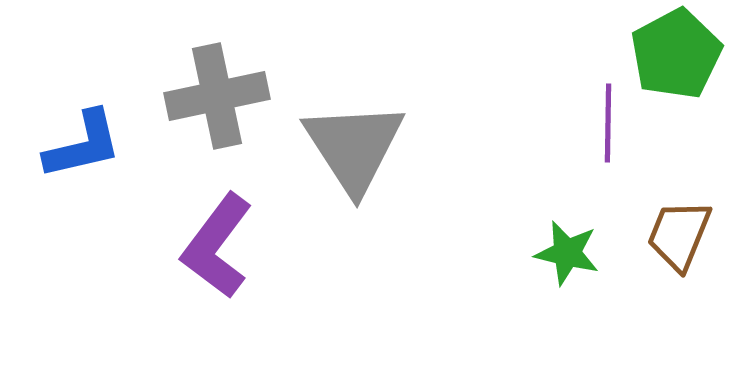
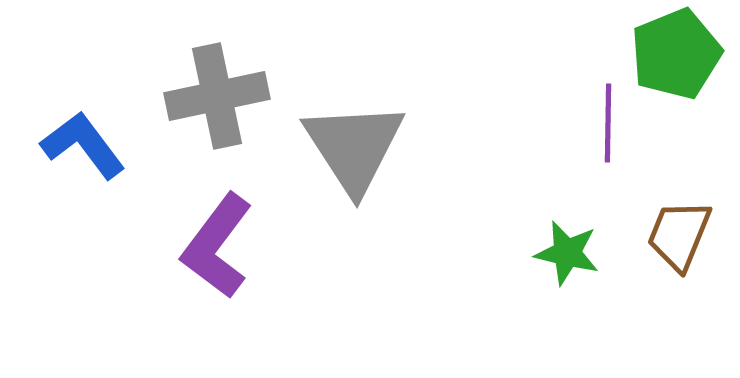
green pentagon: rotated 6 degrees clockwise
blue L-shape: rotated 114 degrees counterclockwise
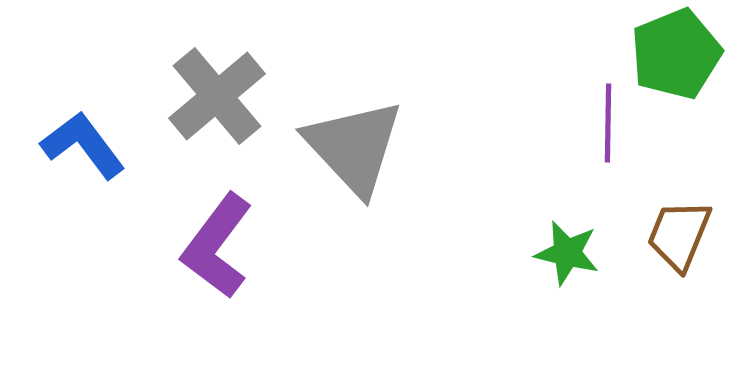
gray cross: rotated 28 degrees counterclockwise
gray triangle: rotated 10 degrees counterclockwise
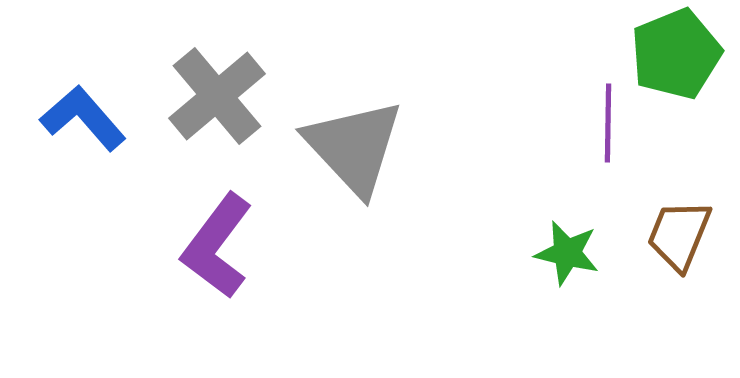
blue L-shape: moved 27 px up; rotated 4 degrees counterclockwise
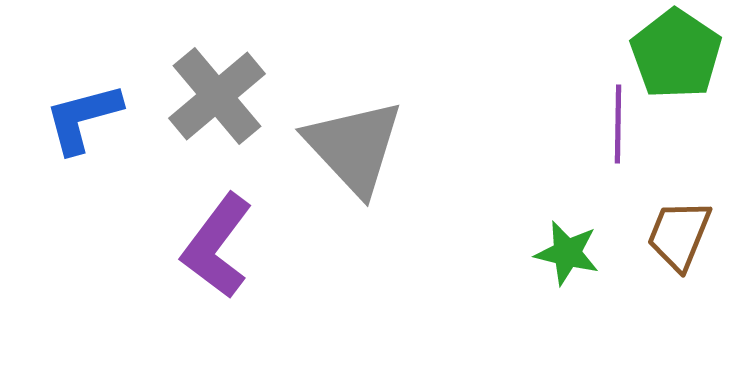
green pentagon: rotated 16 degrees counterclockwise
blue L-shape: rotated 64 degrees counterclockwise
purple line: moved 10 px right, 1 px down
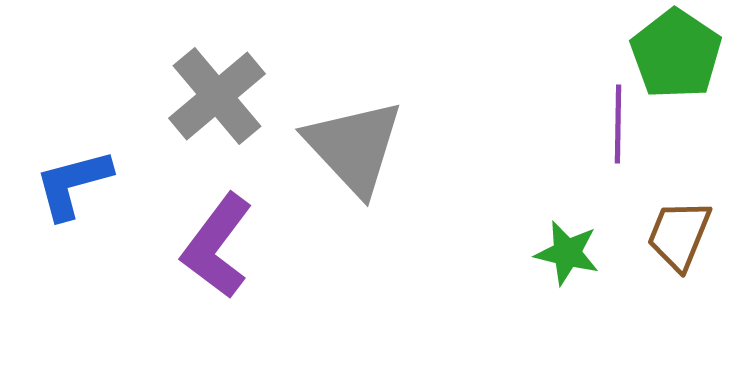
blue L-shape: moved 10 px left, 66 px down
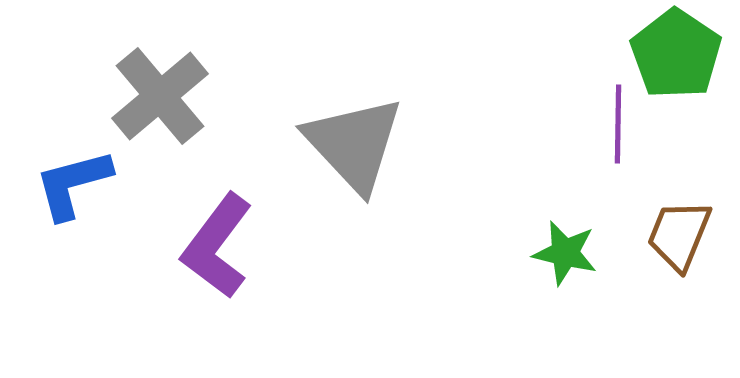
gray cross: moved 57 px left
gray triangle: moved 3 px up
green star: moved 2 px left
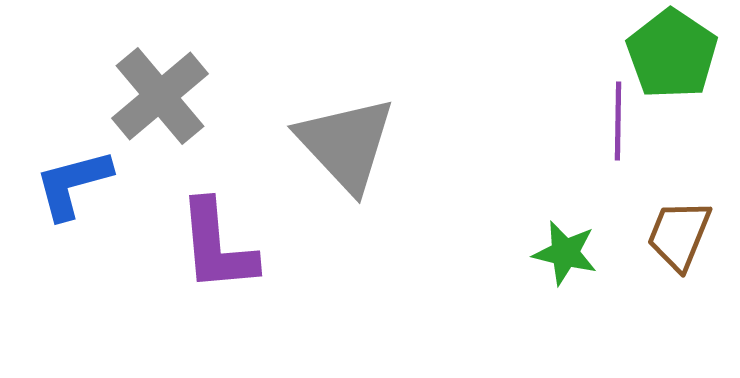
green pentagon: moved 4 px left
purple line: moved 3 px up
gray triangle: moved 8 px left
purple L-shape: rotated 42 degrees counterclockwise
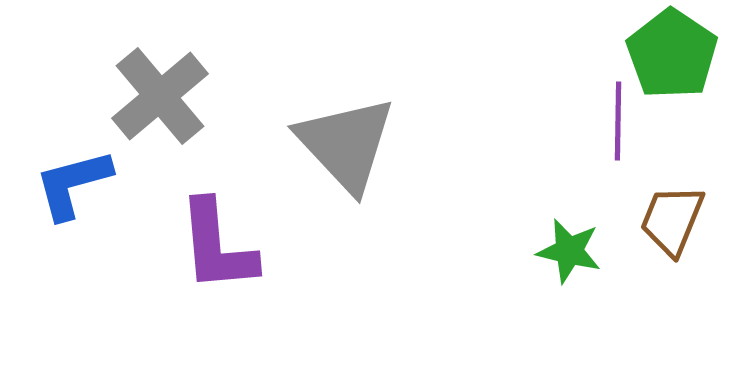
brown trapezoid: moved 7 px left, 15 px up
green star: moved 4 px right, 2 px up
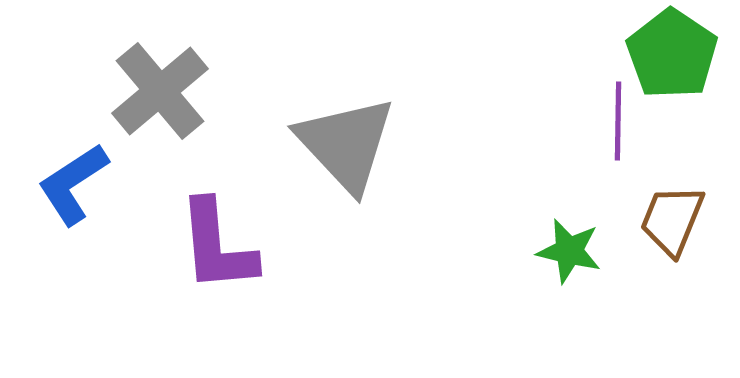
gray cross: moved 5 px up
blue L-shape: rotated 18 degrees counterclockwise
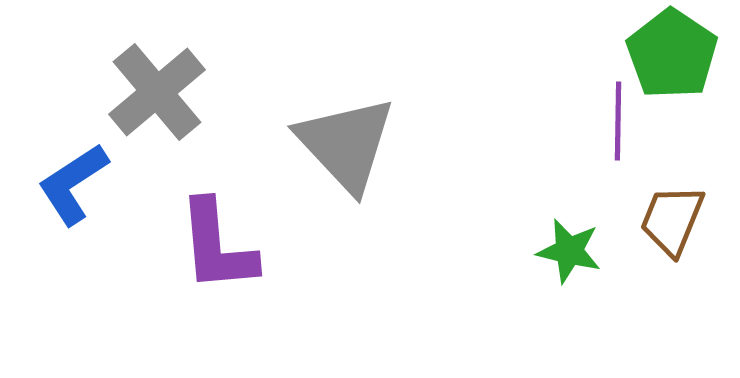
gray cross: moved 3 px left, 1 px down
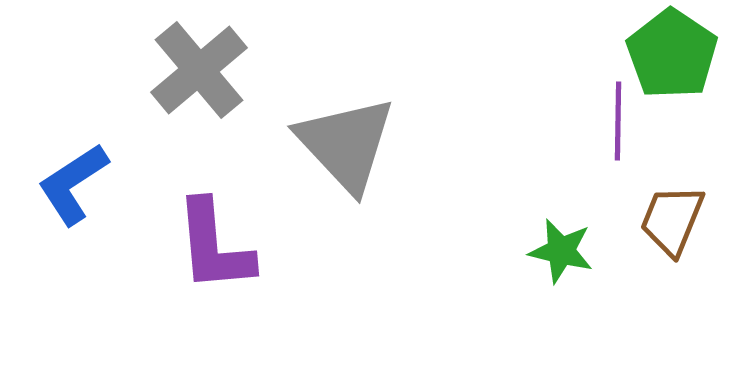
gray cross: moved 42 px right, 22 px up
purple L-shape: moved 3 px left
green star: moved 8 px left
